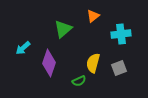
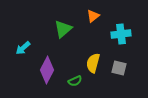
purple diamond: moved 2 px left, 7 px down; rotated 8 degrees clockwise
gray square: rotated 35 degrees clockwise
green semicircle: moved 4 px left
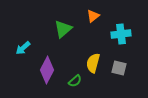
green semicircle: rotated 16 degrees counterclockwise
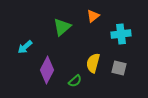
green triangle: moved 1 px left, 2 px up
cyan arrow: moved 2 px right, 1 px up
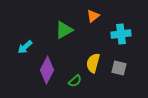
green triangle: moved 2 px right, 3 px down; rotated 12 degrees clockwise
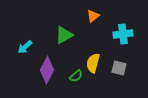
green triangle: moved 5 px down
cyan cross: moved 2 px right
green semicircle: moved 1 px right, 5 px up
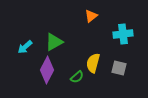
orange triangle: moved 2 px left
green triangle: moved 10 px left, 7 px down
green semicircle: moved 1 px right, 1 px down
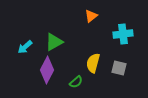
green semicircle: moved 1 px left, 5 px down
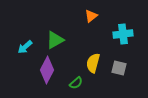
green triangle: moved 1 px right, 2 px up
green semicircle: moved 1 px down
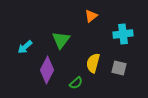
green triangle: moved 6 px right; rotated 24 degrees counterclockwise
